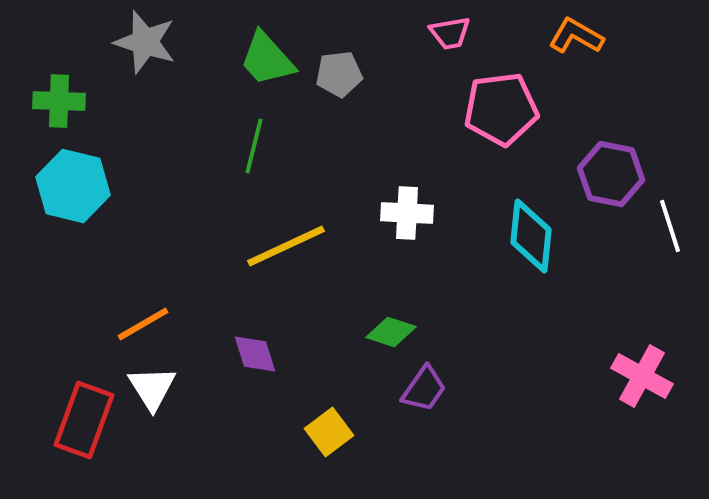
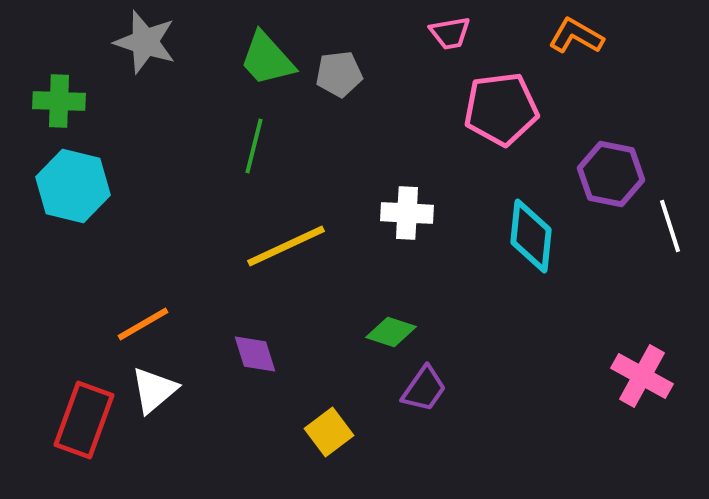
white triangle: moved 2 px right, 2 px down; rotated 22 degrees clockwise
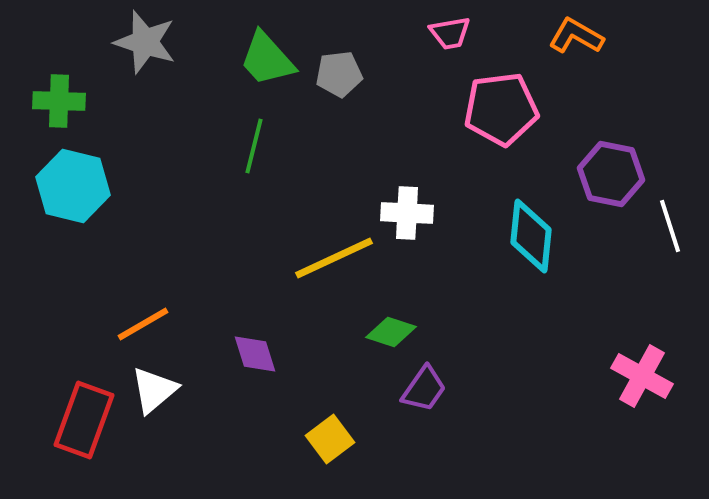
yellow line: moved 48 px right, 12 px down
yellow square: moved 1 px right, 7 px down
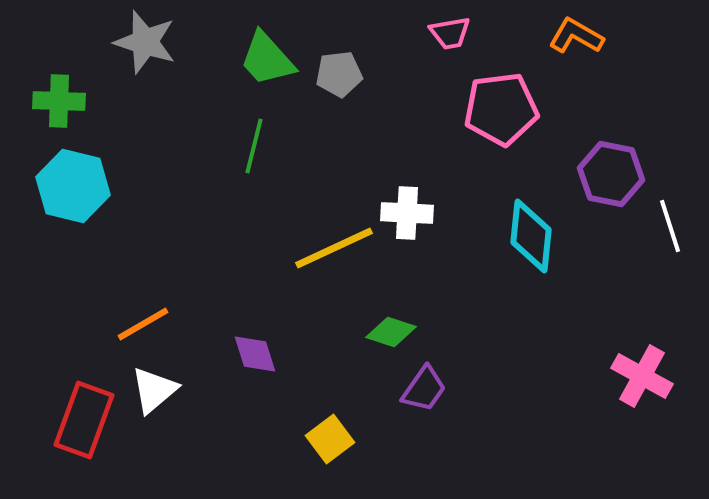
yellow line: moved 10 px up
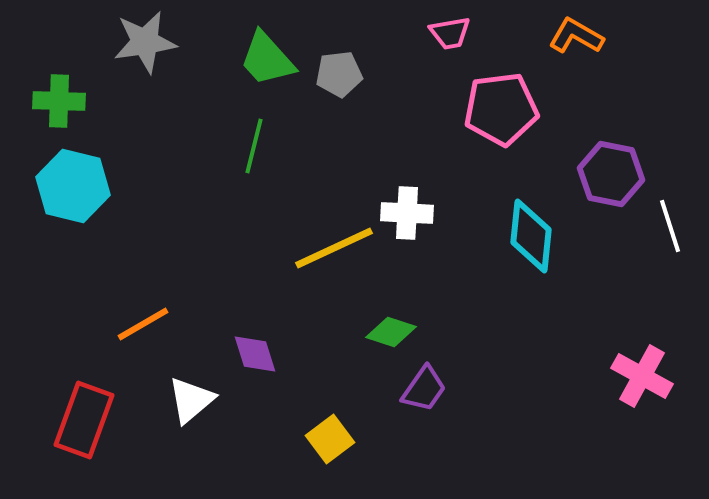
gray star: rotated 26 degrees counterclockwise
white triangle: moved 37 px right, 10 px down
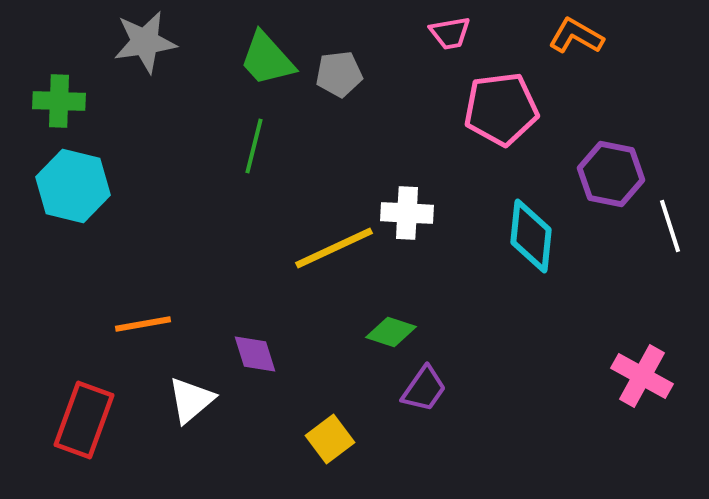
orange line: rotated 20 degrees clockwise
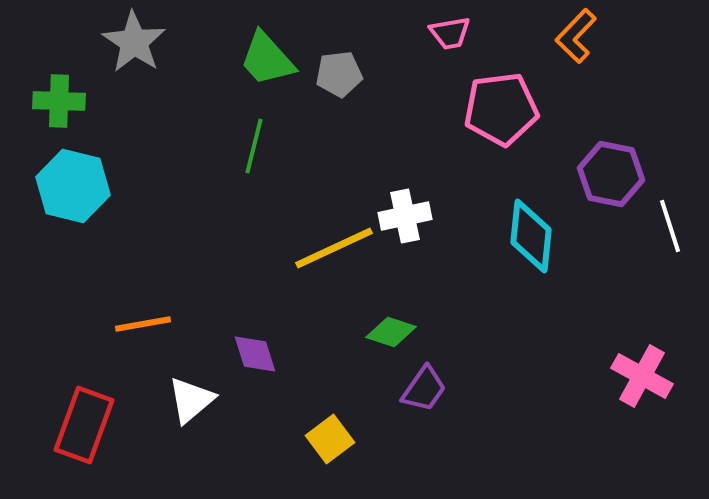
orange L-shape: rotated 76 degrees counterclockwise
gray star: moved 11 px left; rotated 30 degrees counterclockwise
white cross: moved 2 px left, 3 px down; rotated 15 degrees counterclockwise
red rectangle: moved 5 px down
